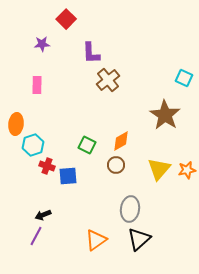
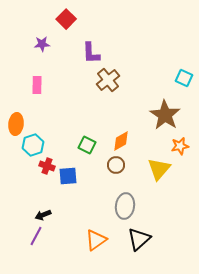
orange star: moved 7 px left, 24 px up
gray ellipse: moved 5 px left, 3 px up
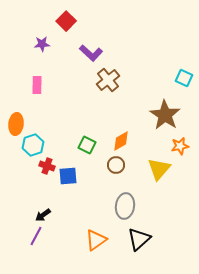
red square: moved 2 px down
purple L-shape: rotated 45 degrees counterclockwise
black arrow: rotated 14 degrees counterclockwise
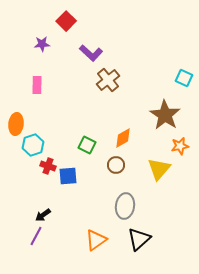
orange diamond: moved 2 px right, 3 px up
red cross: moved 1 px right
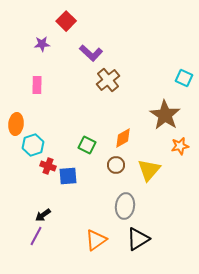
yellow triangle: moved 10 px left, 1 px down
black triangle: moved 1 px left; rotated 10 degrees clockwise
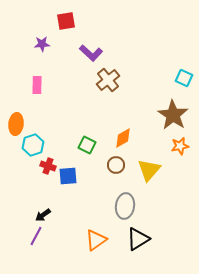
red square: rotated 36 degrees clockwise
brown star: moved 8 px right
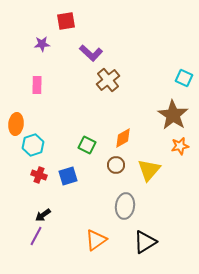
red cross: moved 9 px left, 9 px down
blue square: rotated 12 degrees counterclockwise
black triangle: moved 7 px right, 3 px down
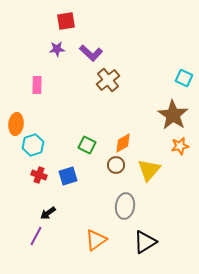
purple star: moved 15 px right, 5 px down
orange diamond: moved 5 px down
black arrow: moved 5 px right, 2 px up
